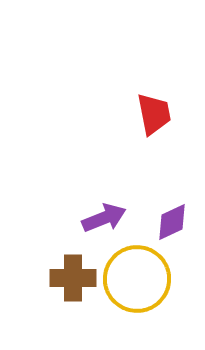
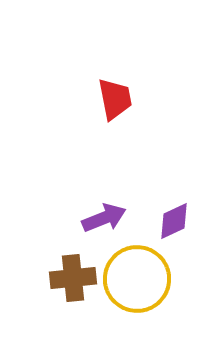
red trapezoid: moved 39 px left, 15 px up
purple diamond: moved 2 px right, 1 px up
brown cross: rotated 6 degrees counterclockwise
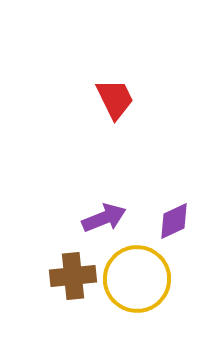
red trapezoid: rotated 15 degrees counterclockwise
brown cross: moved 2 px up
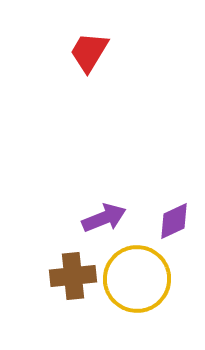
red trapezoid: moved 26 px left, 47 px up; rotated 123 degrees counterclockwise
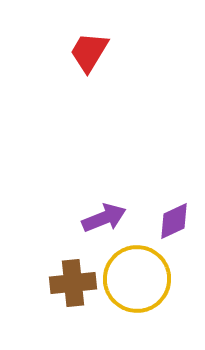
brown cross: moved 7 px down
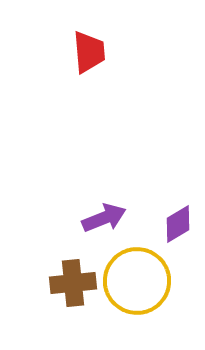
red trapezoid: rotated 144 degrees clockwise
purple diamond: moved 4 px right, 3 px down; rotated 6 degrees counterclockwise
yellow circle: moved 2 px down
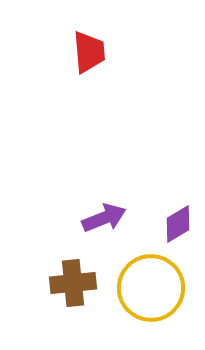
yellow circle: moved 14 px right, 7 px down
